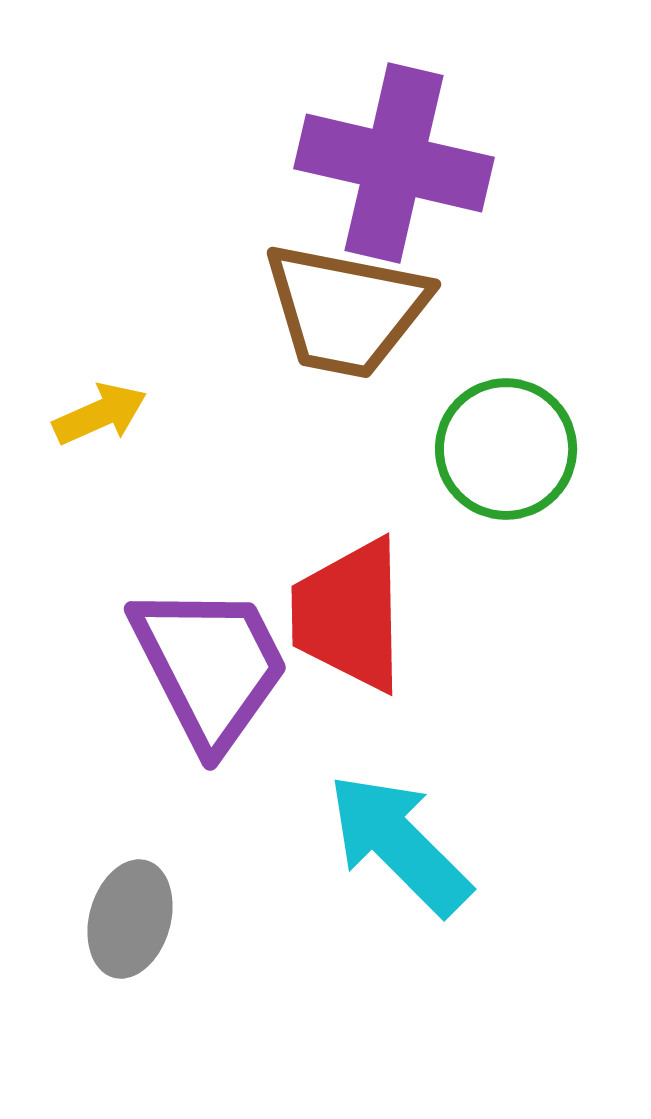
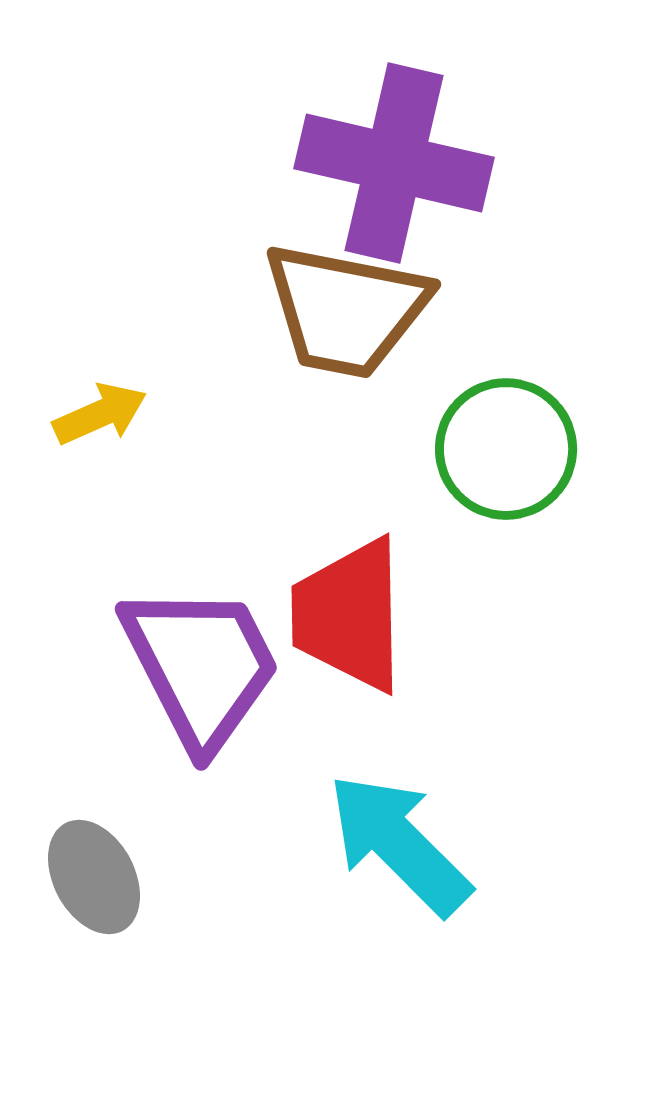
purple trapezoid: moved 9 px left
gray ellipse: moved 36 px left, 42 px up; rotated 44 degrees counterclockwise
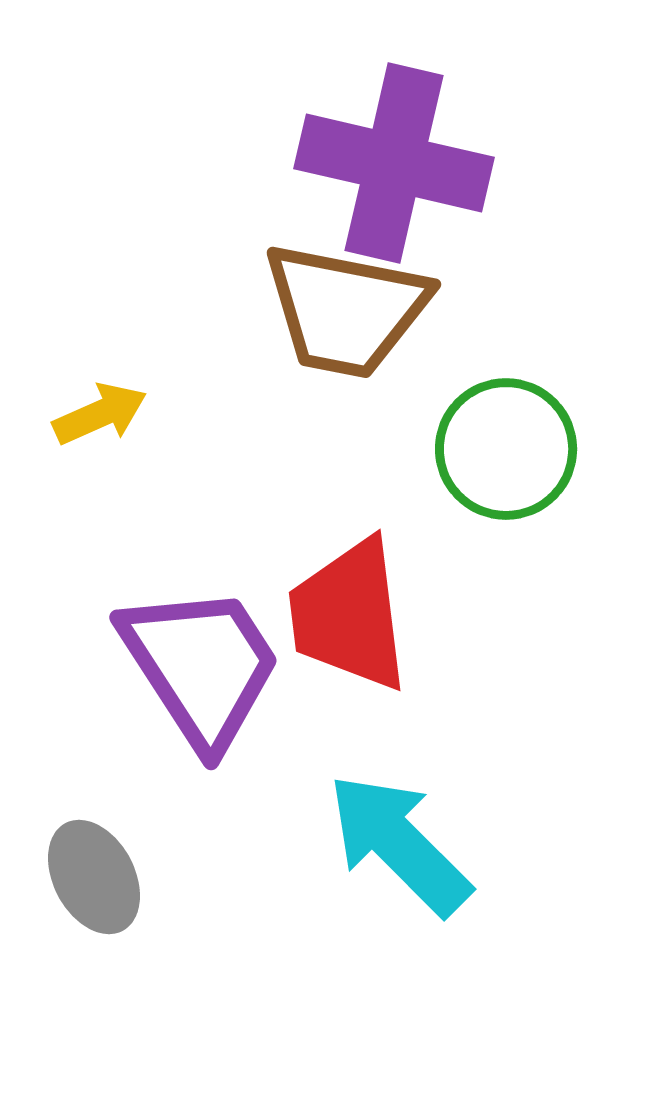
red trapezoid: rotated 6 degrees counterclockwise
purple trapezoid: rotated 6 degrees counterclockwise
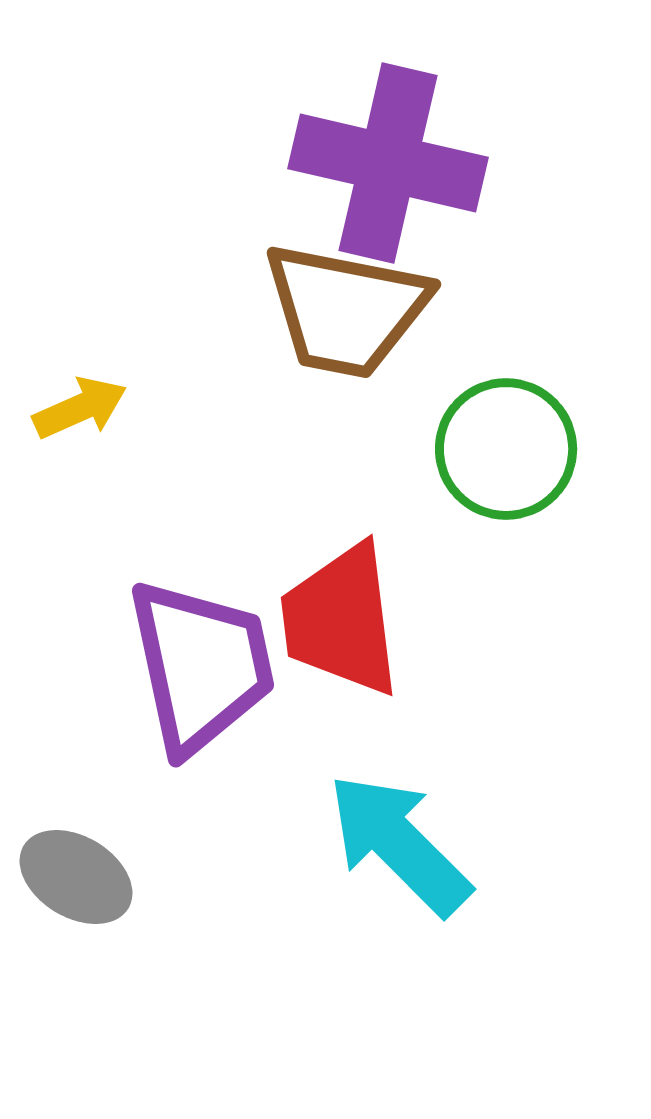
purple cross: moved 6 px left
yellow arrow: moved 20 px left, 6 px up
red trapezoid: moved 8 px left, 5 px down
purple trapezoid: rotated 21 degrees clockwise
gray ellipse: moved 18 px left; rotated 31 degrees counterclockwise
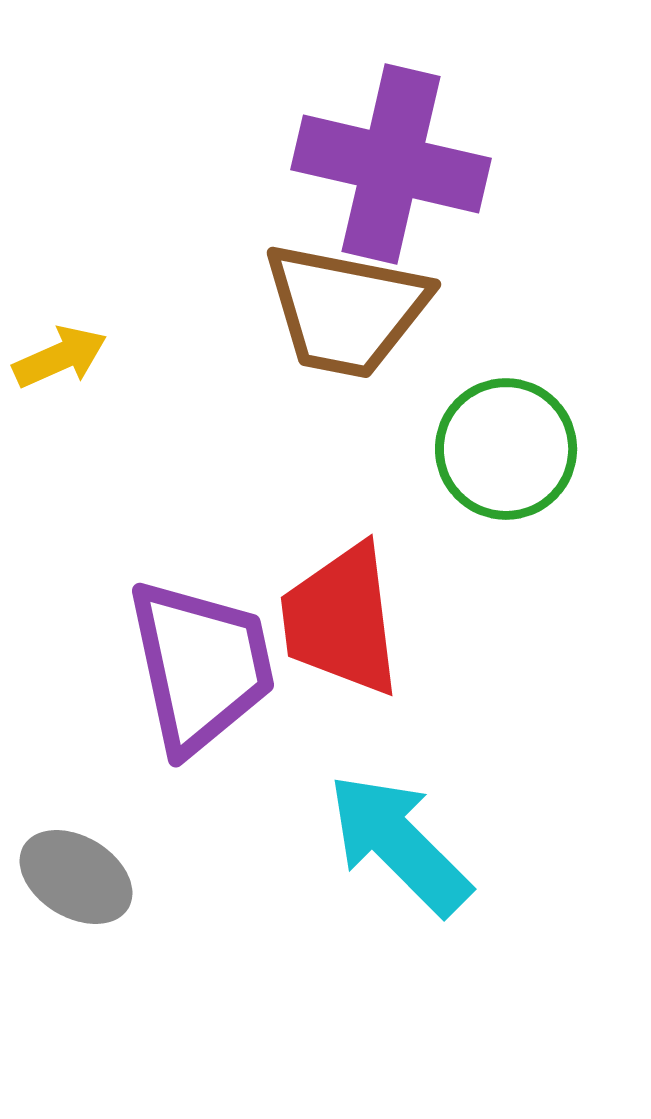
purple cross: moved 3 px right, 1 px down
yellow arrow: moved 20 px left, 51 px up
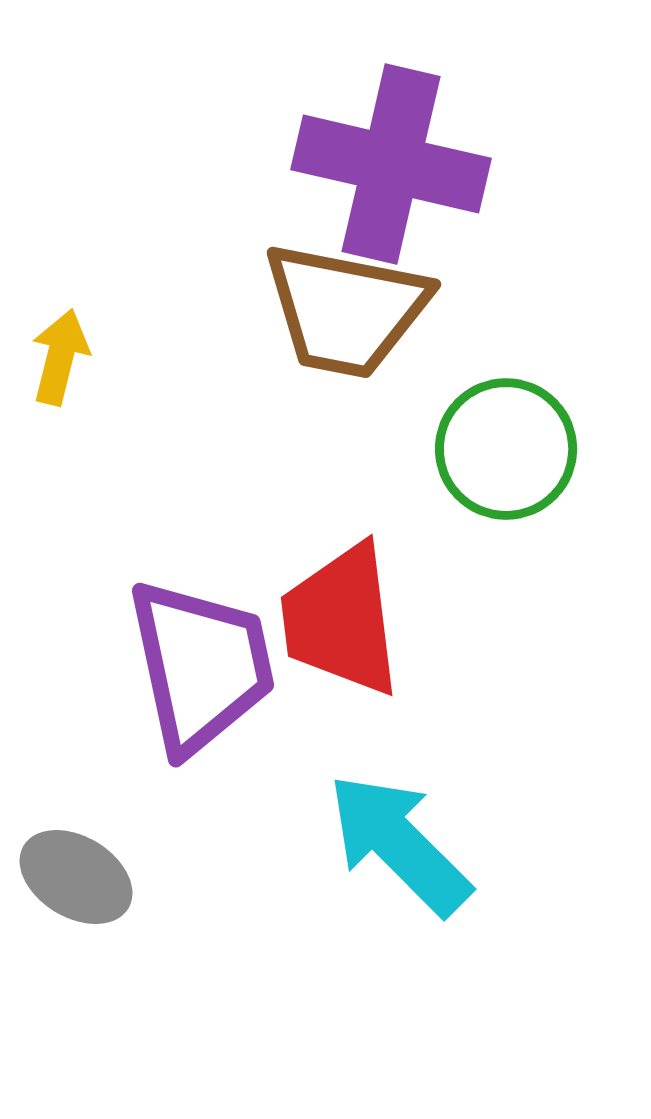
yellow arrow: rotated 52 degrees counterclockwise
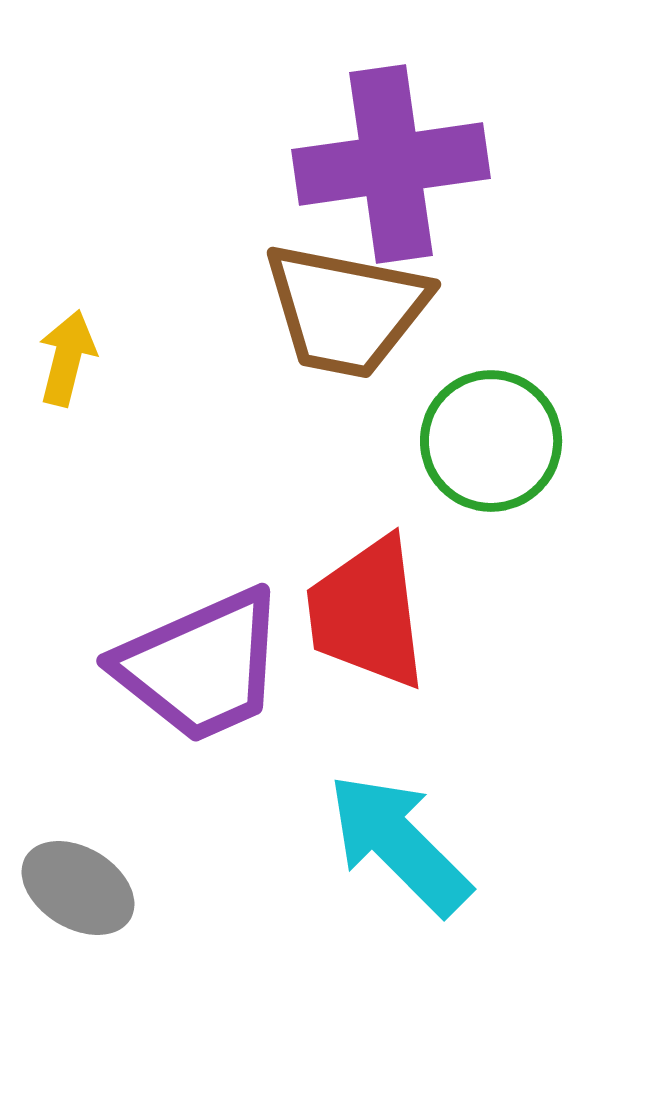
purple cross: rotated 21 degrees counterclockwise
yellow arrow: moved 7 px right, 1 px down
green circle: moved 15 px left, 8 px up
red trapezoid: moved 26 px right, 7 px up
purple trapezoid: rotated 78 degrees clockwise
gray ellipse: moved 2 px right, 11 px down
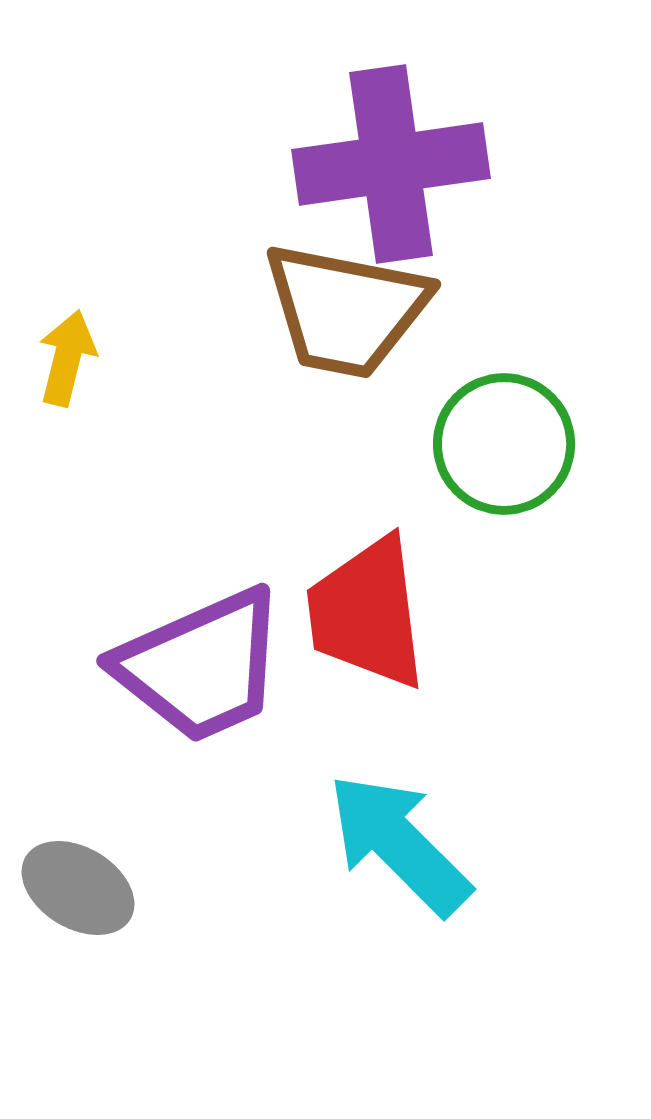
green circle: moved 13 px right, 3 px down
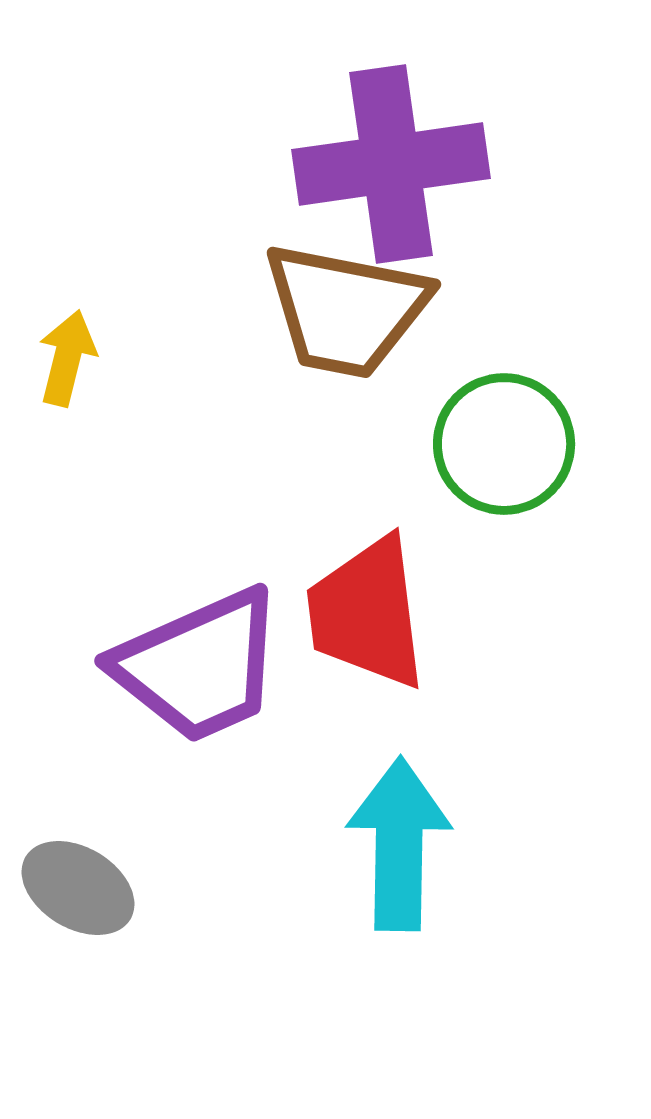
purple trapezoid: moved 2 px left
cyan arrow: rotated 46 degrees clockwise
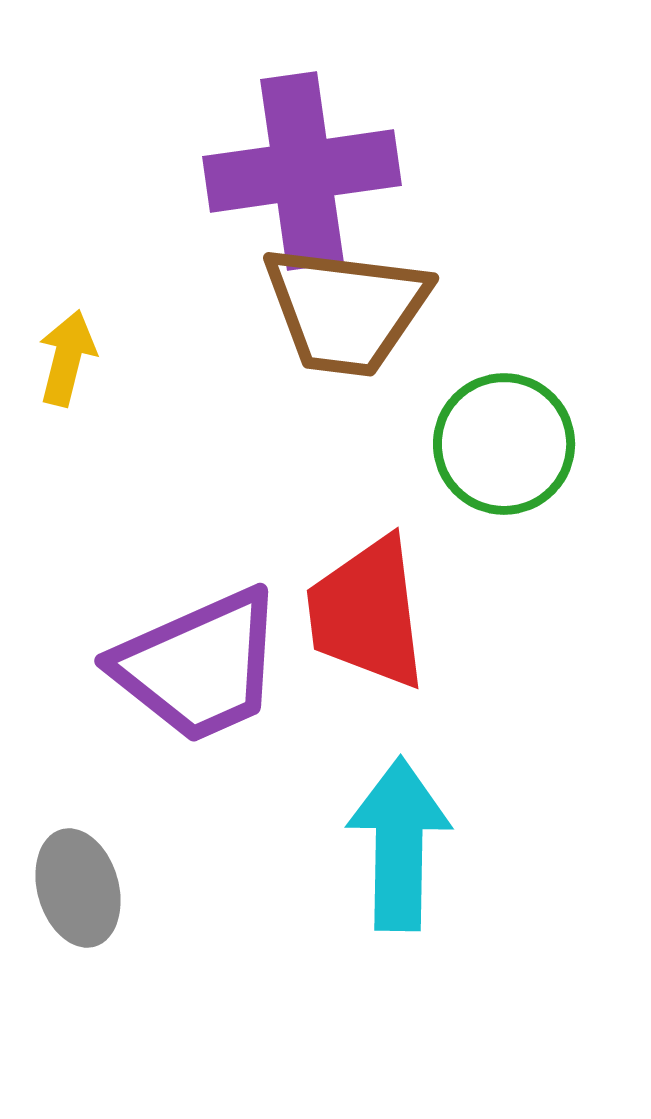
purple cross: moved 89 px left, 7 px down
brown trapezoid: rotated 4 degrees counterclockwise
gray ellipse: rotated 43 degrees clockwise
